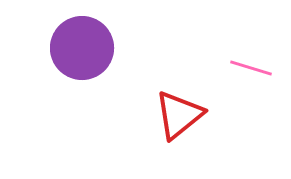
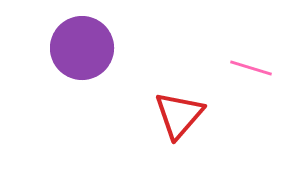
red triangle: rotated 10 degrees counterclockwise
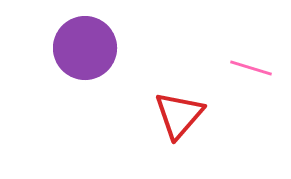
purple circle: moved 3 px right
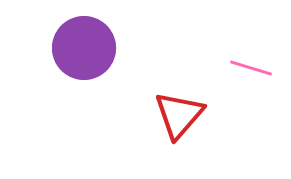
purple circle: moved 1 px left
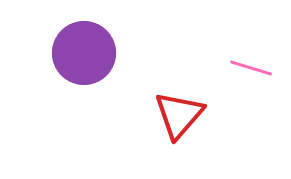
purple circle: moved 5 px down
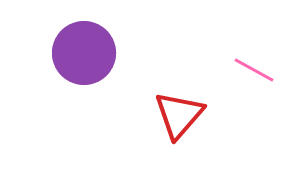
pink line: moved 3 px right, 2 px down; rotated 12 degrees clockwise
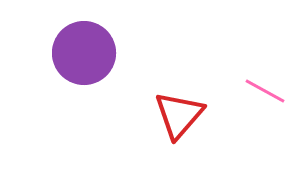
pink line: moved 11 px right, 21 px down
